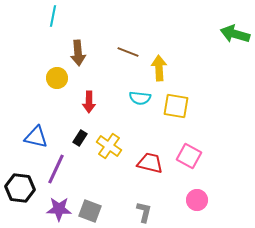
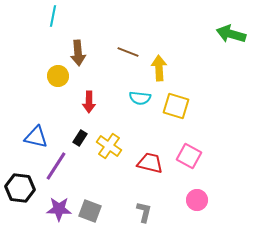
green arrow: moved 4 px left
yellow circle: moved 1 px right, 2 px up
yellow square: rotated 8 degrees clockwise
purple line: moved 3 px up; rotated 8 degrees clockwise
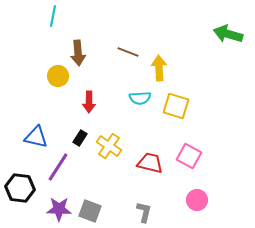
green arrow: moved 3 px left
cyan semicircle: rotated 10 degrees counterclockwise
purple line: moved 2 px right, 1 px down
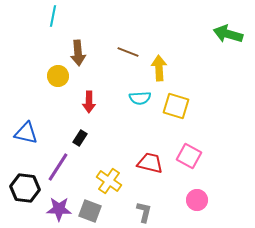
blue triangle: moved 10 px left, 4 px up
yellow cross: moved 35 px down
black hexagon: moved 5 px right
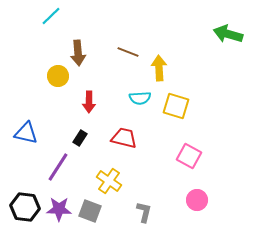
cyan line: moved 2 px left; rotated 35 degrees clockwise
red trapezoid: moved 26 px left, 25 px up
black hexagon: moved 19 px down
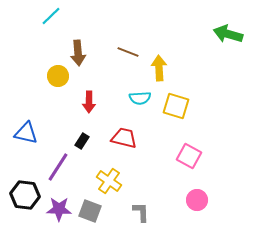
black rectangle: moved 2 px right, 3 px down
black hexagon: moved 12 px up
gray L-shape: moved 3 px left; rotated 15 degrees counterclockwise
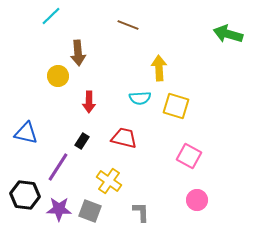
brown line: moved 27 px up
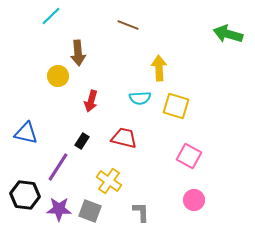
red arrow: moved 2 px right, 1 px up; rotated 15 degrees clockwise
pink circle: moved 3 px left
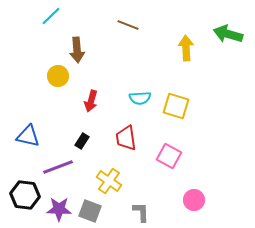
brown arrow: moved 1 px left, 3 px up
yellow arrow: moved 27 px right, 20 px up
blue triangle: moved 2 px right, 3 px down
red trapezoid: moved 2 px right; rotated 112 degrees counterclockwise
pink square: moved 20 px left
purple line: rotated 36 degrees clockwise
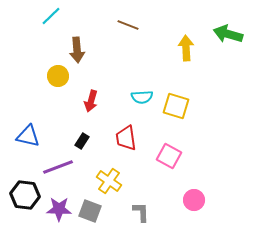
cyan semicircle: moved 2 px right, 1 px up
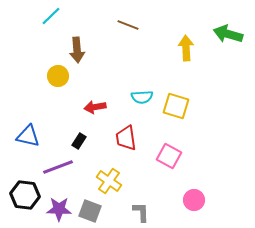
red arrow: moved 4 px right, 6 px down; rotated 65 degrees clockwise
black rectangle: moved 3 px left
